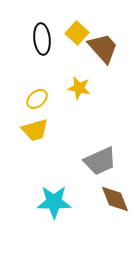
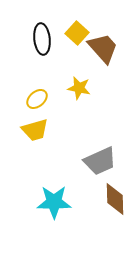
brown diamond: rotated 20 degrees clockwise
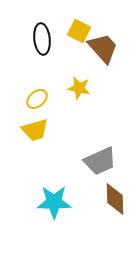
yellow square: moved 2 px right, 2 px up; rotated 15 degrees counterclockwise
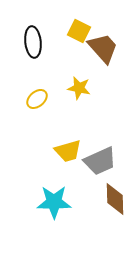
black ellipse: moved 9 px left, 3 px down
yellow trapezoid: moved 33 px right, 21 px down
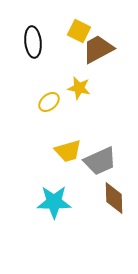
brown trapezoid: moved 5 px left, 1 px down; rotated 76 degrees counterclockwise
yellow ellipse: moved 12 px right, 3 px down
brown diamond: moved 1 px left, 1 px up
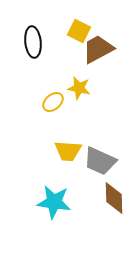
yellow ellipse: moved 4 px right
yellow trapezoid: rotated 20 degrees clockwise
gray trapezoid: rotated 48 degrees clockwise
cyan star: rotated 8 degrees clockwise
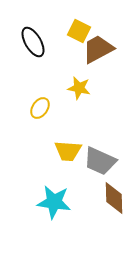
black ellipse: rotated 24 degrees counterclockwise
yellow ellipse: moved 13 px left, 6 px down; rotated 15 degrees counterclockwise
